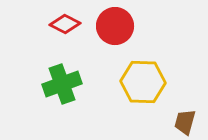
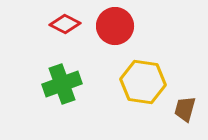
yellow hexagon: rotated 6 degrees clockwise
brown trapezoid: moved 13 px up
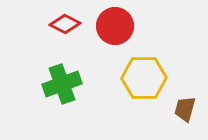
yellow hexagon: moved 1 px right, 4 px up; rotated 9 degrees counterclockwise
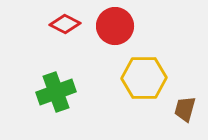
green cross: moved 6 px left, 8 px down
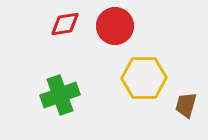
red diamond: rotated 36 degrees counterclockwise
green cross: moved 4 px right, 3 px down
brown trapezoid: moved 1 px right, 4 px up
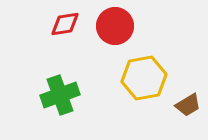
yellow hexagon: rotated 9 degrees counterclockwise
brown trapezoid: moved 2 px right; rotated 136 degrees counterclockwise
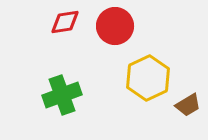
red diamond: moved 2 px up
yellow hexagon: moved 4 px right; rotated 15 degrees counterclockwise
green cross: moved 2 px right
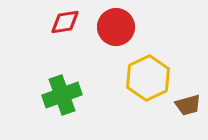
red circle: moved 1 px right, 1 px down
brown trapezoid: rotated 16 degrees clockwise
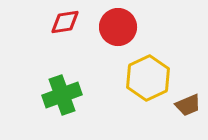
red circle: moved 2 px right
brown trapezoid: rotated 8 degrees counterclockwise
